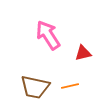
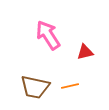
red triangle: moved 2 px right, 1 px up
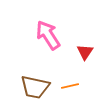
red triangle: rotated 42 degrees counterclockwise
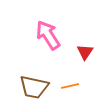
brown trapezoid: moved 1 px left
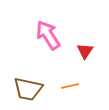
red triangle: moved 1 px up
brown trapezoid: moved 6 px left, 2 px down
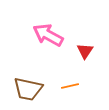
pink arrow: rotated 28 degrees counterclockwise
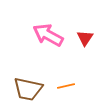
red triangle: moved 13 px up
orange line: moved 4 px left
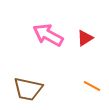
red triangle: rotated 24 degrees clockwise
orange line: moved 26 px right; rotated 42 degrees clockwise
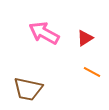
pink arrow: moved 4 px left, 2 px up
orange line: moved 14 px up
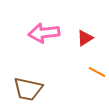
pink arrow: rotated 36 degrees counterclockwise
orange line: moved 5 px right
